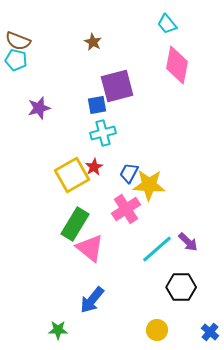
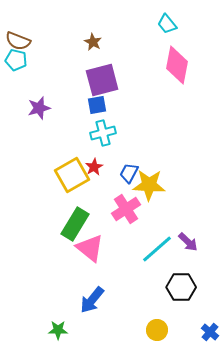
purple square: moved 15 px left, 6 px up
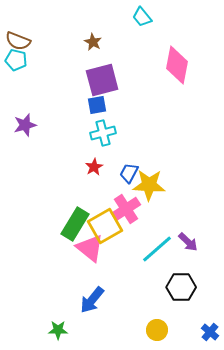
cyan trapezoid: moved 25 px left, 7 px up
purple star: moved 14 px left, 17 px down
yellow square: moved 33 px right, 51 px down
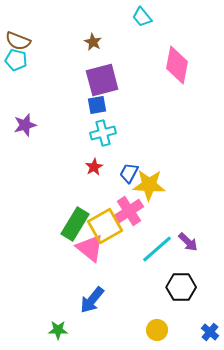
pink cross: moved 3 px right, 2 px down
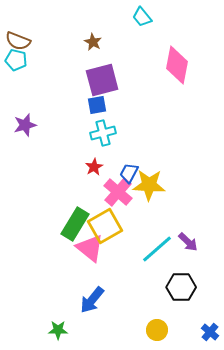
pink cross: moved 11 px left, 19 px up; rotated 16 degrees counterclockwise
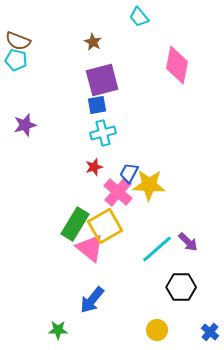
cyan trapezoid: moved 3 px left
red star: rotated 12 degrees clockwise
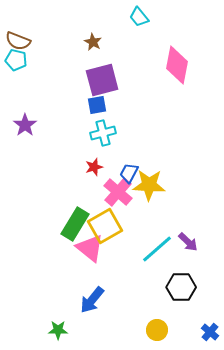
purple star: rotated 20 degrees counterclockwise
